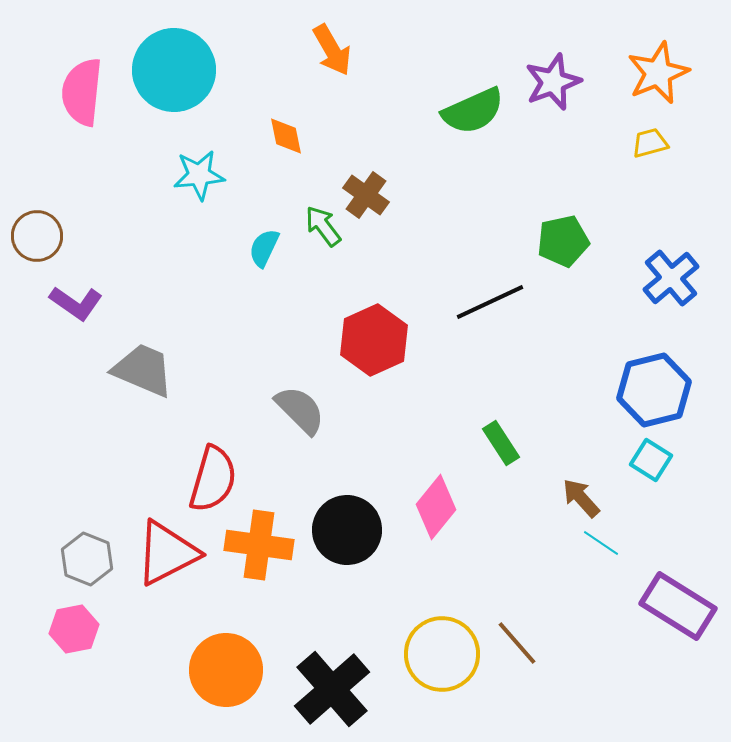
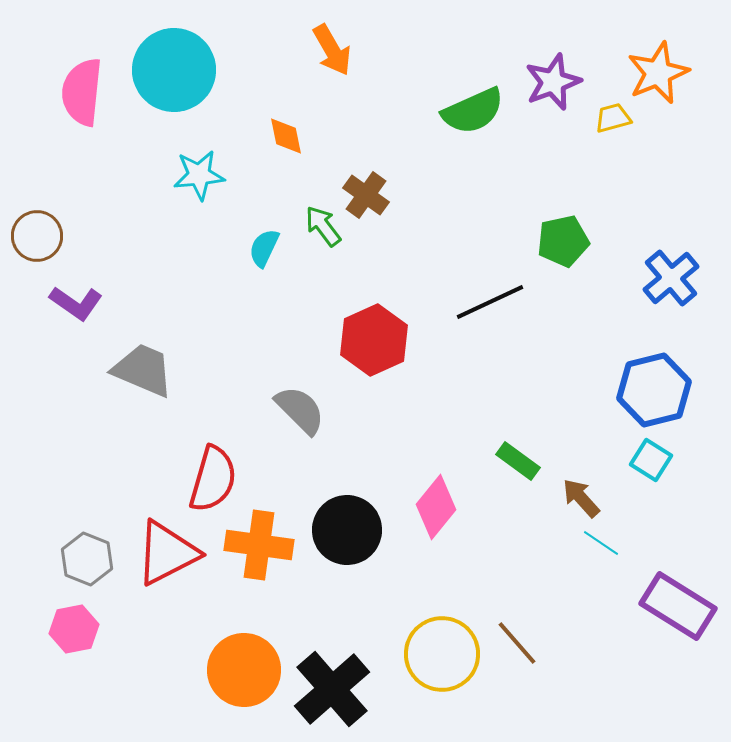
yellow trapezoid: moved 37 px left, 25 px up
green rectangle: moved 17 px right, 18 px down; rotated 21 degrees counterclockwise
orange circle: moved 18 px right
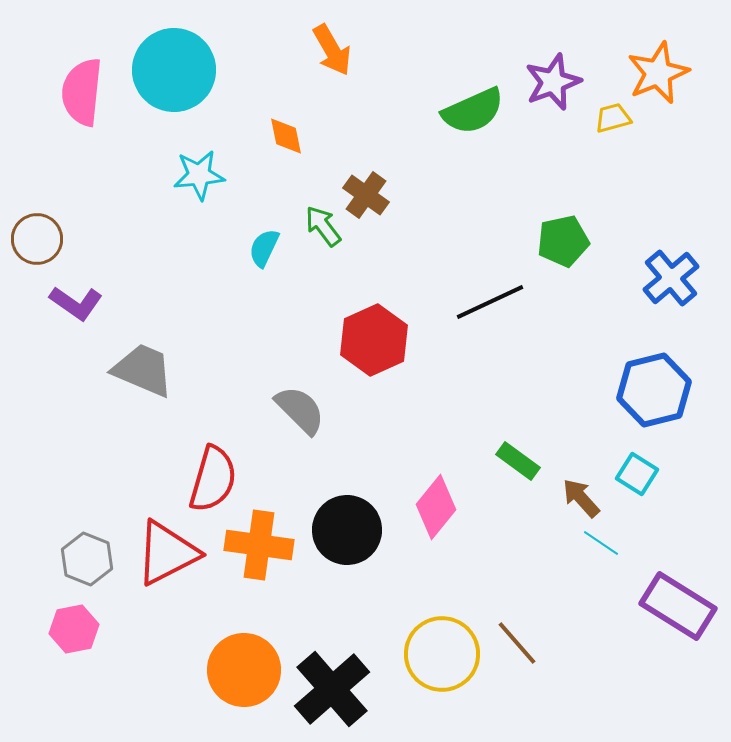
brown circle: moved 3 px down
cyan square: moved 14 px left, 14 px down
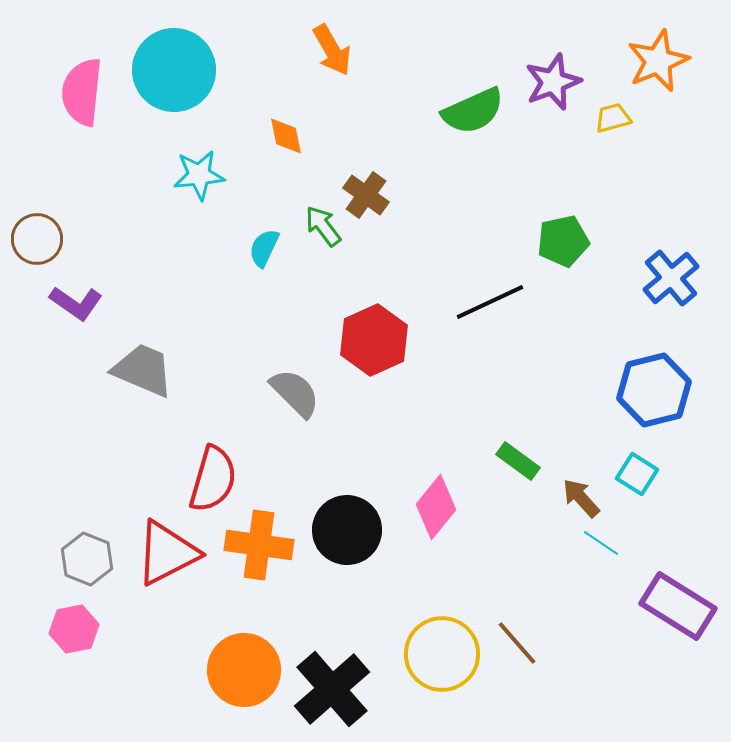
orange star: moved 12 px up
gray semicircle: moved 5 px left, 17 px up
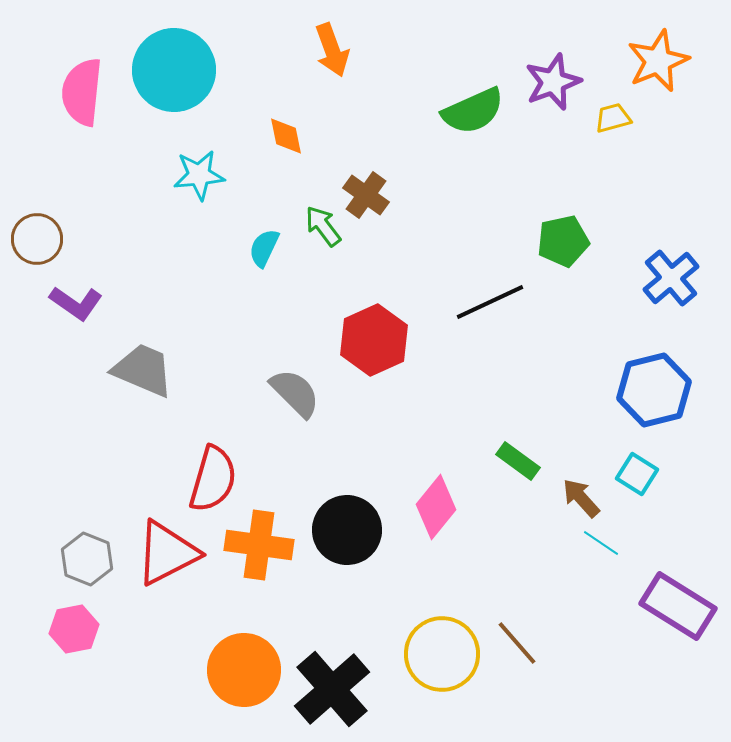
orange arrow: rotated 10 degrees clockwise
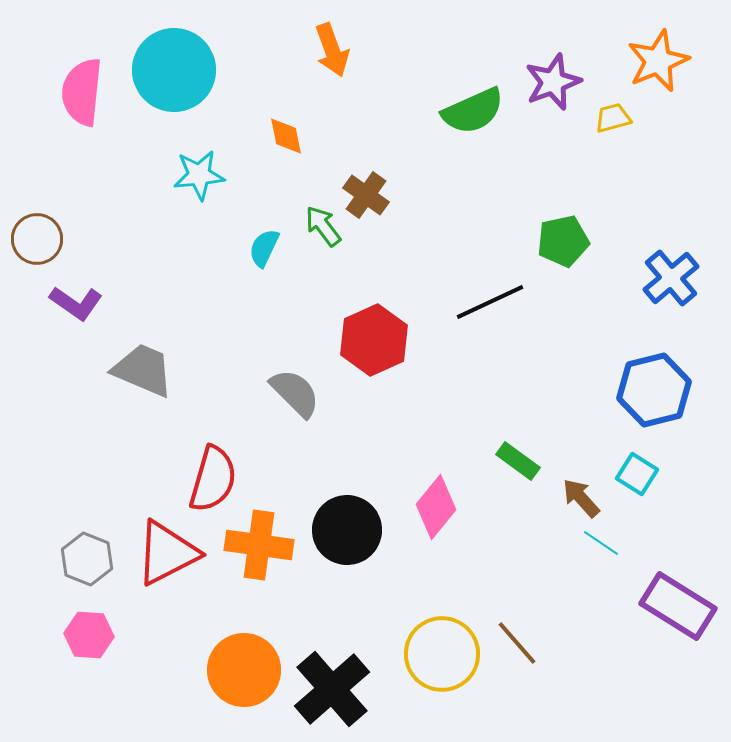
pink hexagon: moved 15 px right, 6 px down; rotated 15 degrees clockwise
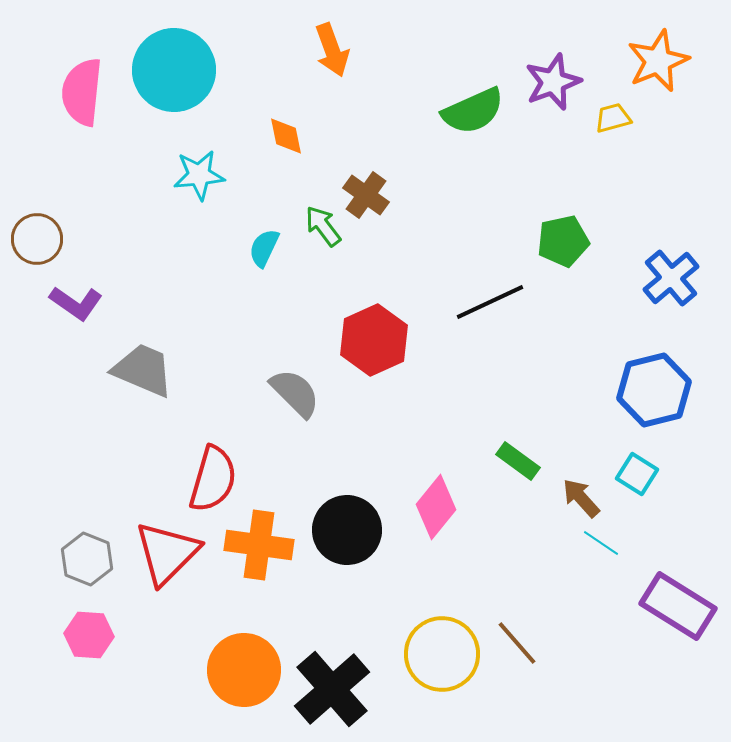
red triangle: rotated 18 degrees counterclockwise
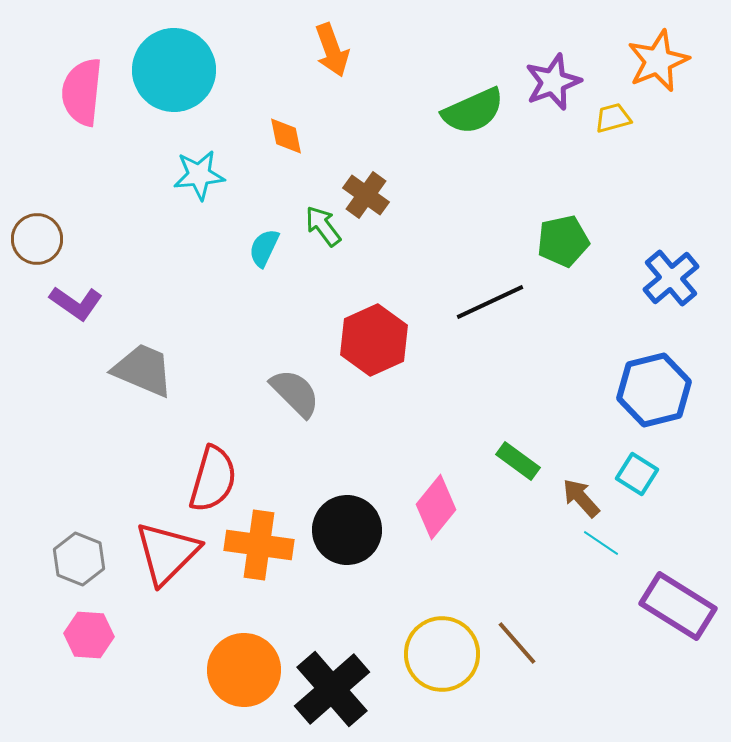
gray hexagon: moved 8 px left
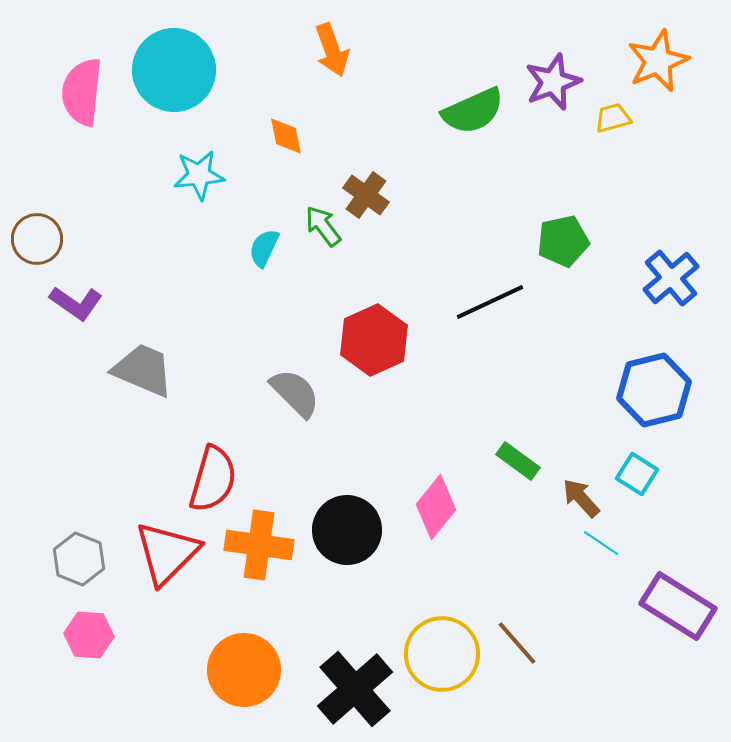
black cross: moved 23 px right
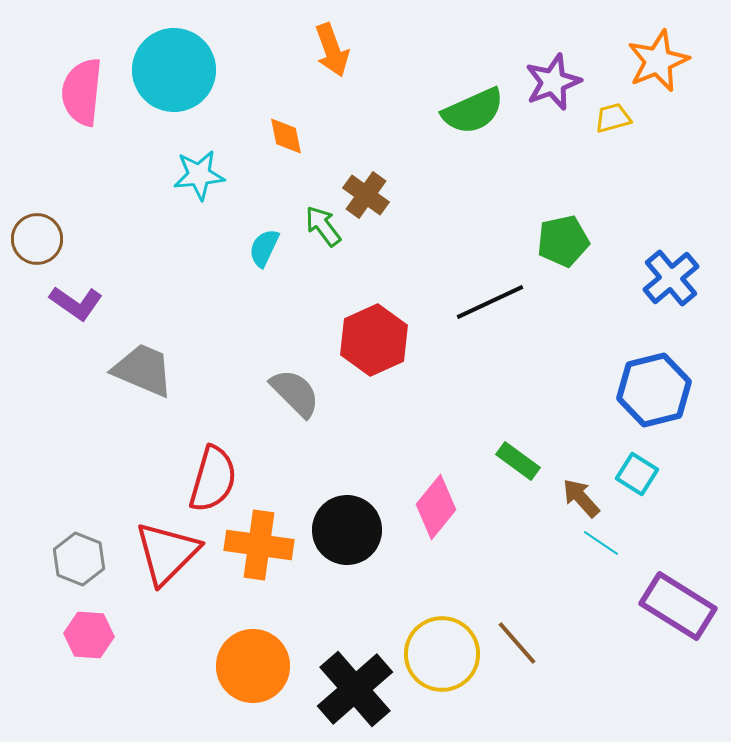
orange circle: moved 9 px right, 4 px up
